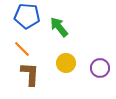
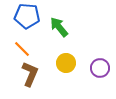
brown L-shape: rotated 20 degrees clockwise
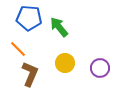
blue pentagon: moved 2 px right, 2 px down
orange line: moved 4 px left
yellow circle: moved 1 px left
